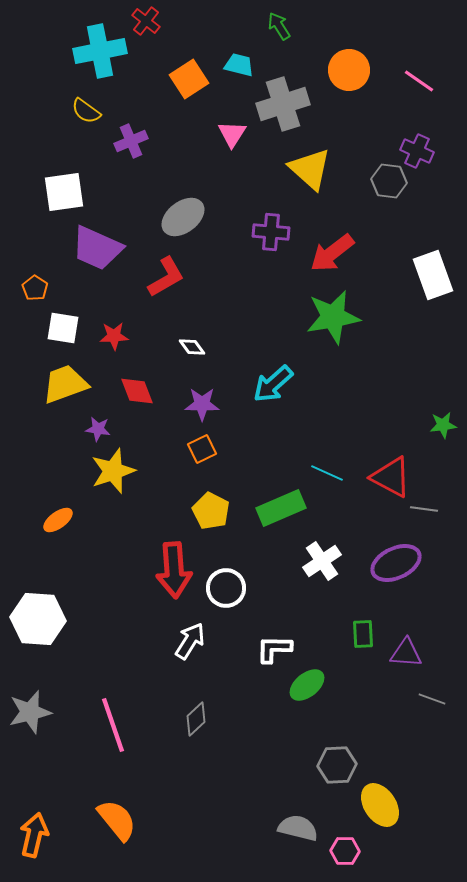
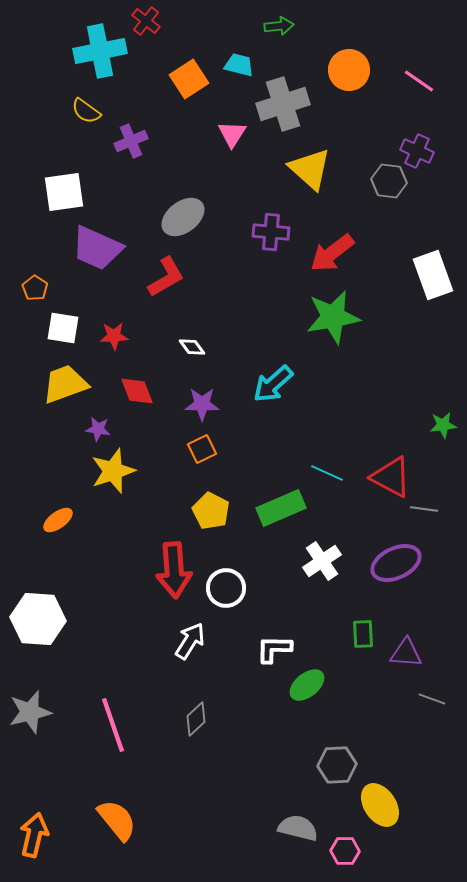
green arrow at (279, 26): rotated 116 degrees clockwise
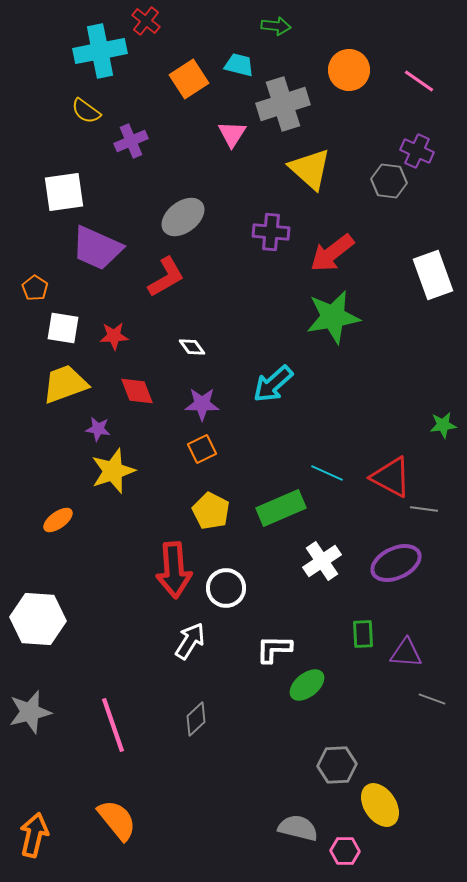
green arrow at (279, 26): moved 3 px left; rotated 12 degrees clockwise
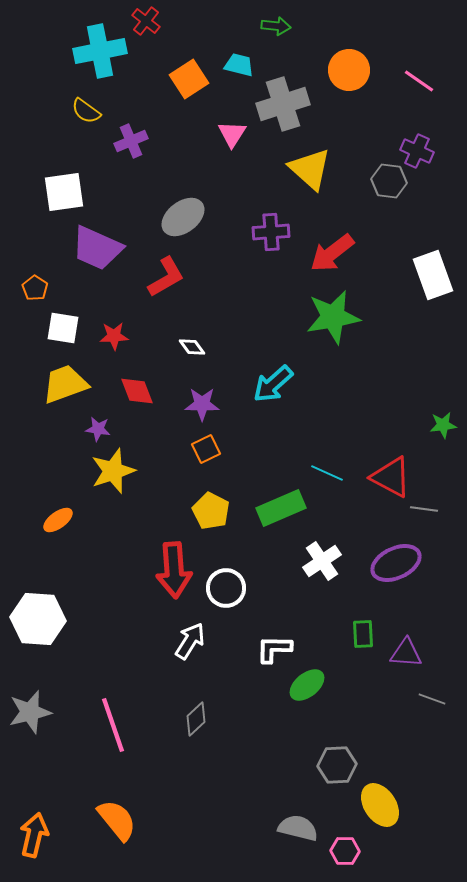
purple cross at (271, 232): rotated 9 degrees counterclockwise
orange square at (202, 449): moved 4 px right
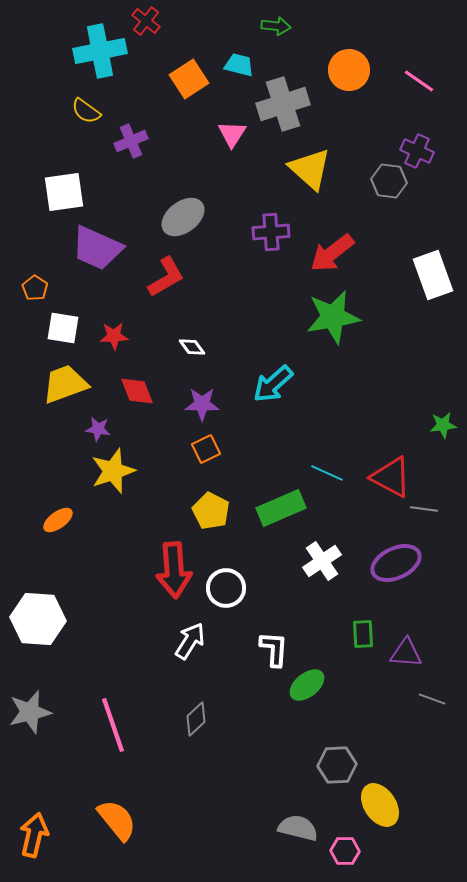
white L-shape at (274, 649): rotated 93 degrees clockwise
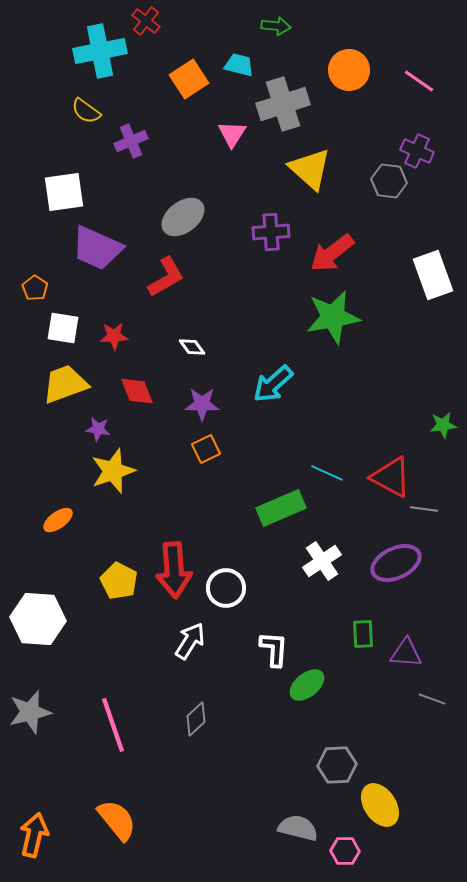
yellow pentagon at (211, 511): moved 92 px left, 70 px down
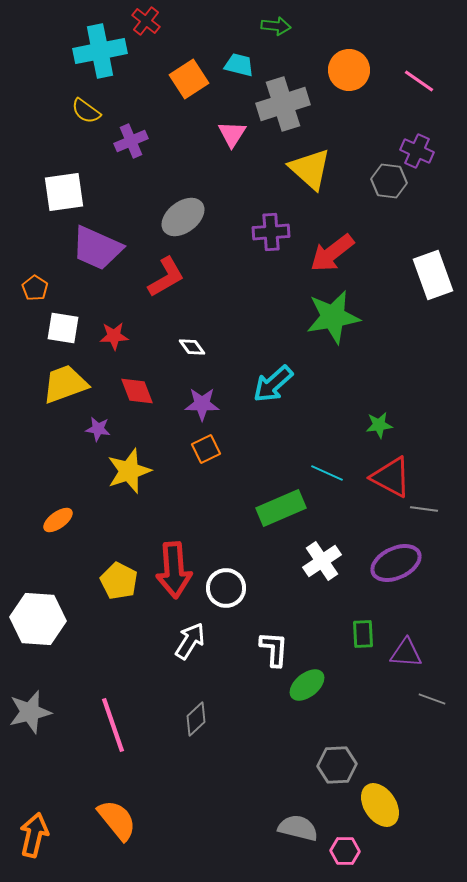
green star at (443, 425): moved 64 px left
yellow star at (113, 471): moved 16 px right
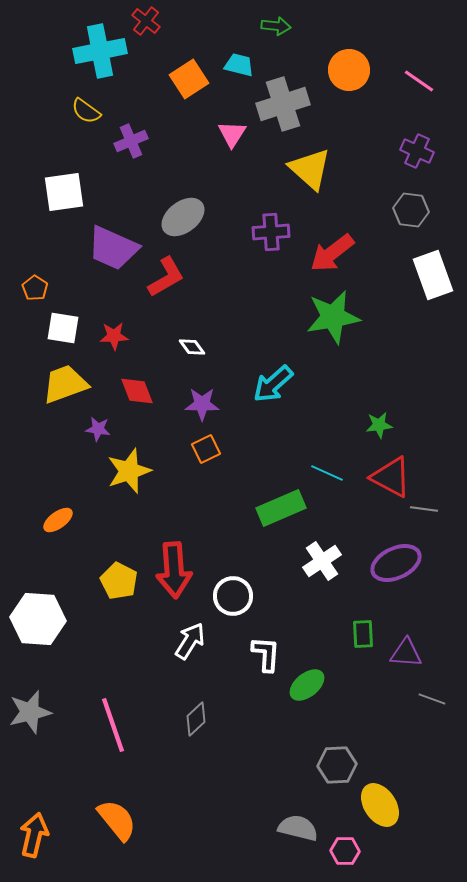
gray hexagon at (389, 181): moved 22 px right, 29 px down
purple trapezoid at (97, 248): moved 16 px right
white circle at (226, 588): moved 7 px right, 8 px down
white L-shape at (274, 649): moved 8 px left, 5 px down
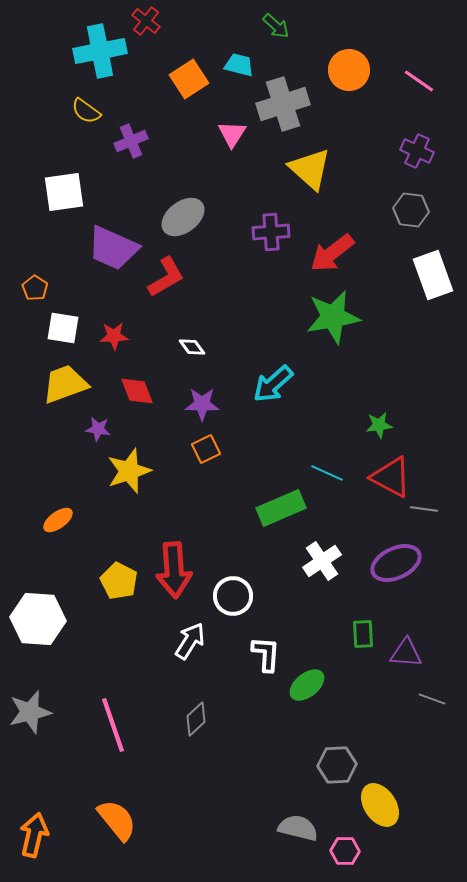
green arrow at (276, 26): rotated 36 degrees clockwise
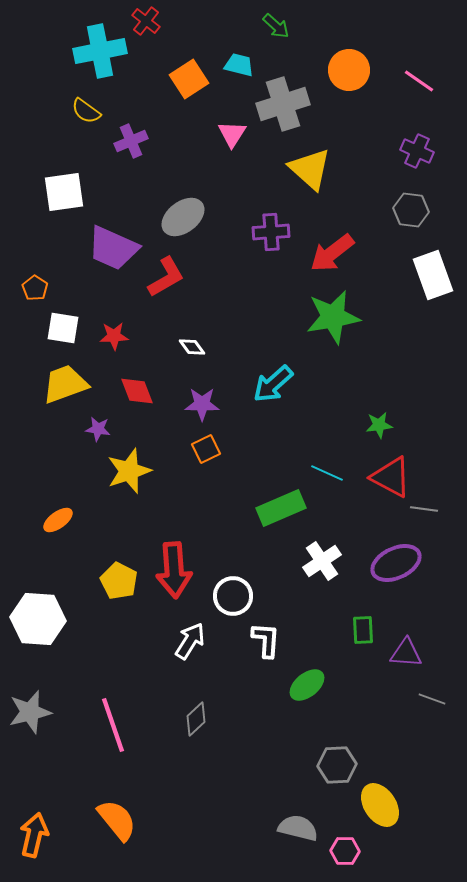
green rectangle at (363, 634): moved 4 px up
white L-shape at (266, 654): moved 14 px up
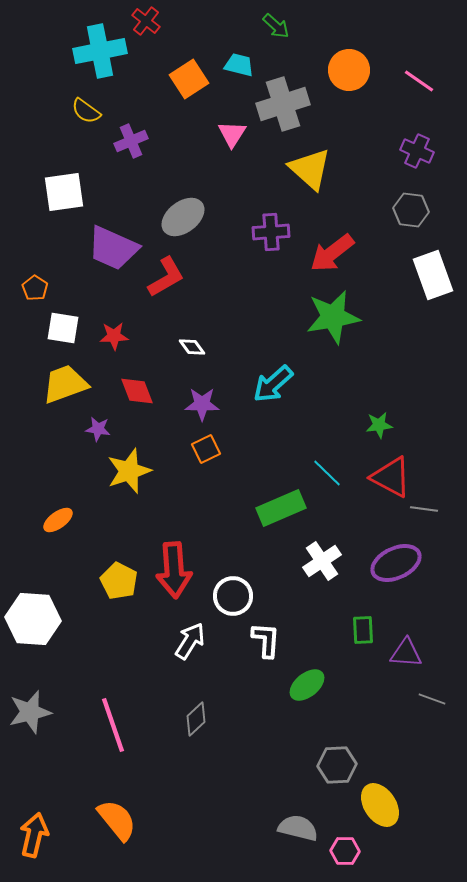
cyan line at (327, 473): rotated 20 degrees clockwise
white hexagon at (38, 619): moved 5 px left
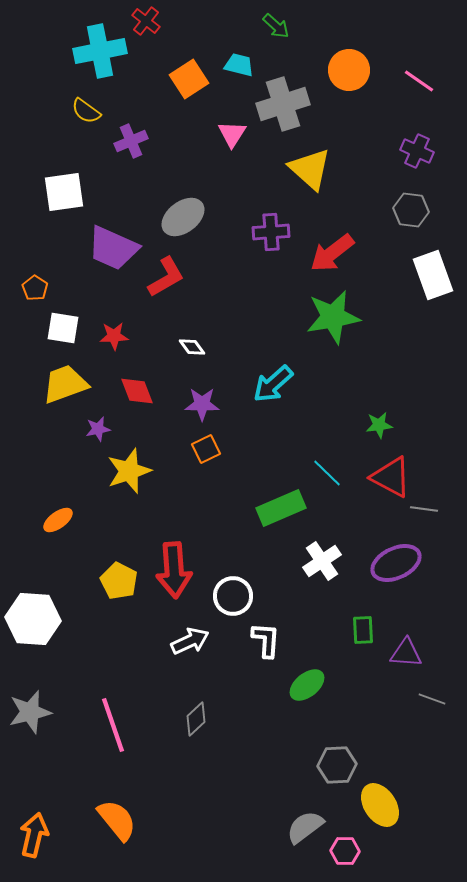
purple star at (98, 429): rotated 20 degrees counterclockwise
white arrow at (190, 641): rotated 33 degrees clockwise
gray semicircle at (298, 828): moved 7 px right, 1 px up; rotated 51 degrees counterclockwise
